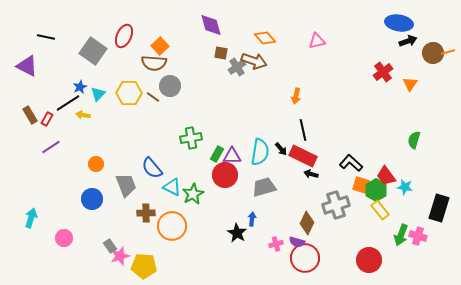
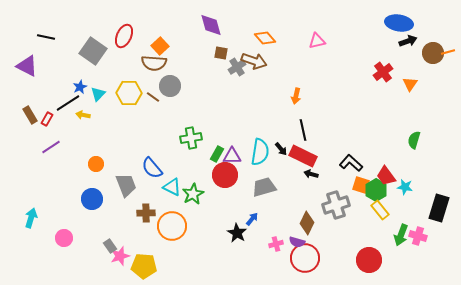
blue arrow at (252, 219): rotated 32 degrees clockwise
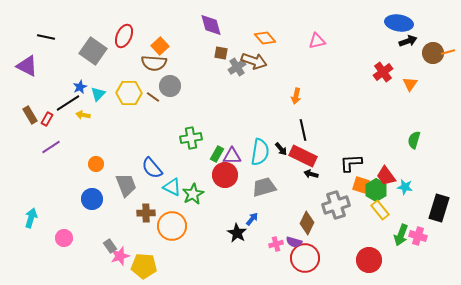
black L-shape at (351, 163): rotated 45 degrees counterclockwise
purple semicircle at (297, 242): moved 3 px left
